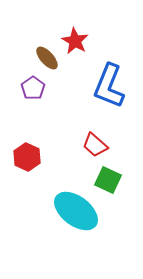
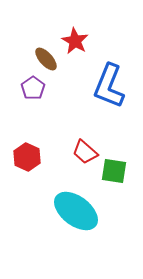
brown ellipse: moved 1 px left, 1 px down
red trapezoid: moved 10 px left, 7 px down
green square: moved 6 px right, 9 px up; rotated 16 degrees counterclockwise
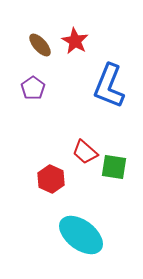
brown ellipse: moved 6 px left, 14 px up
red hexagon: moved 24 px right, 22 px down
green square: moved 4 px up
cyan ellipse: moved 5 px right, 24 px down
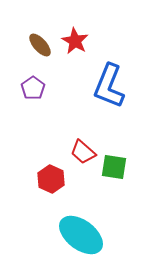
red trapezoid: moved 2 px left
